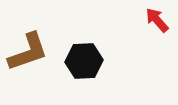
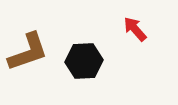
red arrow: moved 22 px left, 9 px down
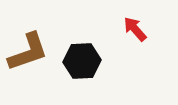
black hexagon: moved 2 px left
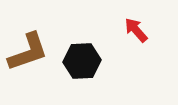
red arrow: moved 1 px right, 1 px down
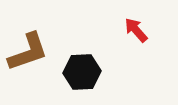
black hexagon: moved 11 px down
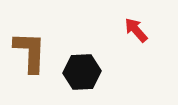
brown L-shape: moved 2 px right; rotated 69 degrees counterclockwise
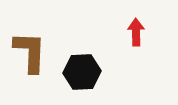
red arrow: moved 2 px down; rotated 40 degrees clockwise
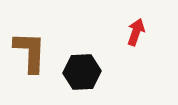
red arrow: rotated 20 degrees clockwise
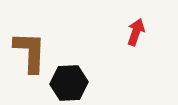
black hexagon: moved 13 px left, 11 px down
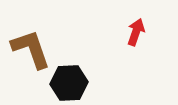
brown L-shape: moved 1 px right, 3 px up; rotated 21 degrees counterclockwise
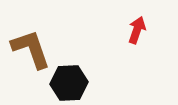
red arrow: moved 1 px right, 2 px up
